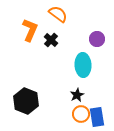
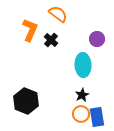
black star: moved 5 px right
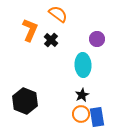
black hexagon: moved 1 px left
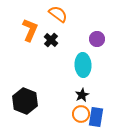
blue rectangle: moved 1 px left; rotated 18 degrees clockwise
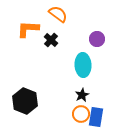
orange L-shape: moved 2 px left, 1 px up; rotated 110 degrees counterclockwise
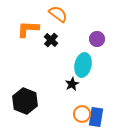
cyan ellipse: rotated 15 degrees clockwise
black star: moved 10 px left, 11 px up
orange circle: moved 1 px right
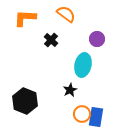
orange semicircle: moved 8 px right
orange L-shape: moved 3 px left, 11 px up
black star: moved 2 px left, 6 px down
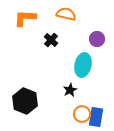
orange semicircle: rotated 24 degrees counterclockwise
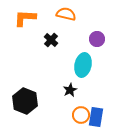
orange circle: moved 1 px left, 1 px down
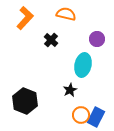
orange L-shape: rotated 130 degrees clockwise
blue rectangle: rotated 18 degrees clockwise
